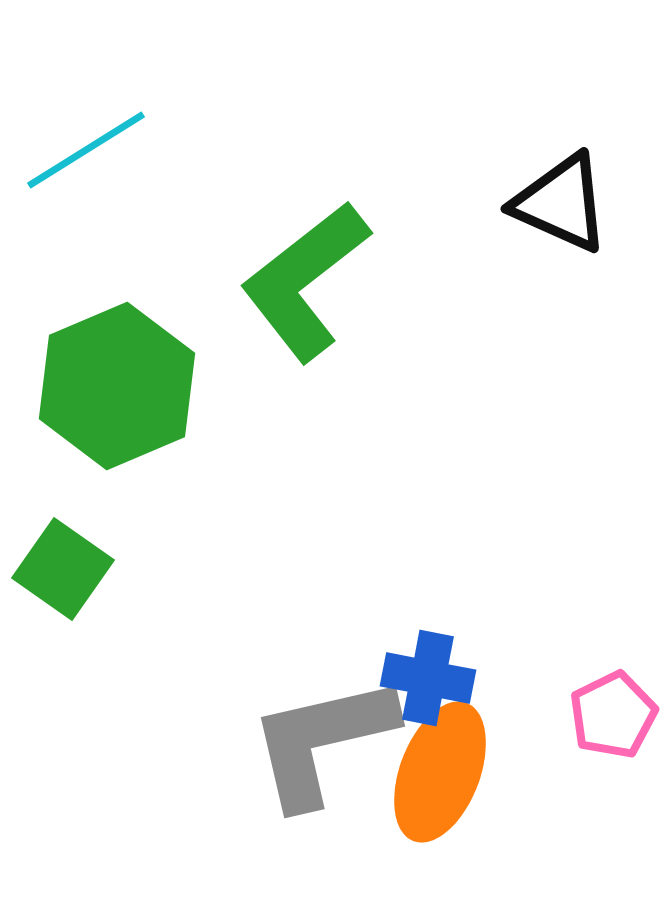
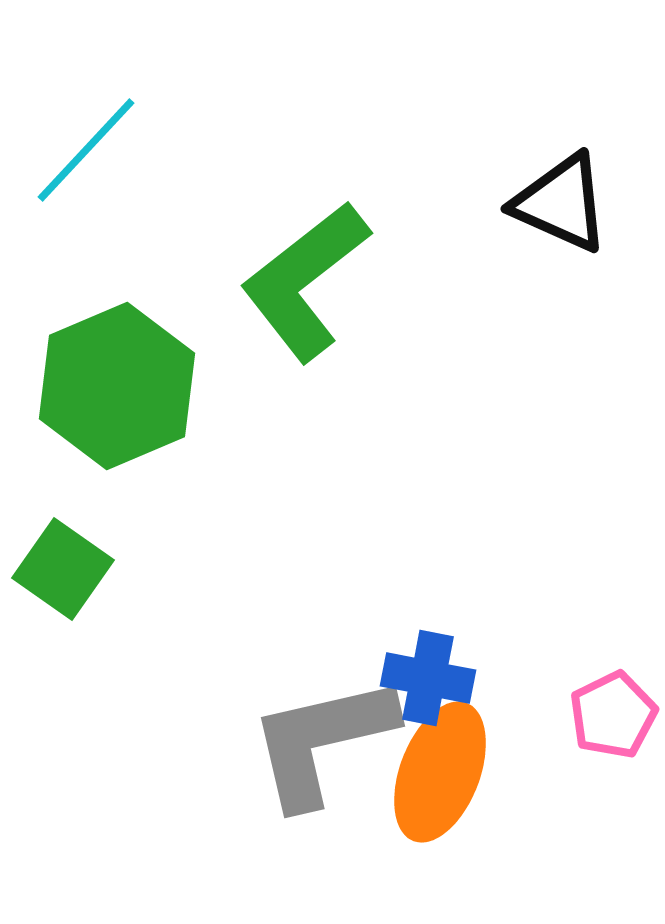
cyan line: rotated 15 degrees counterclockwise
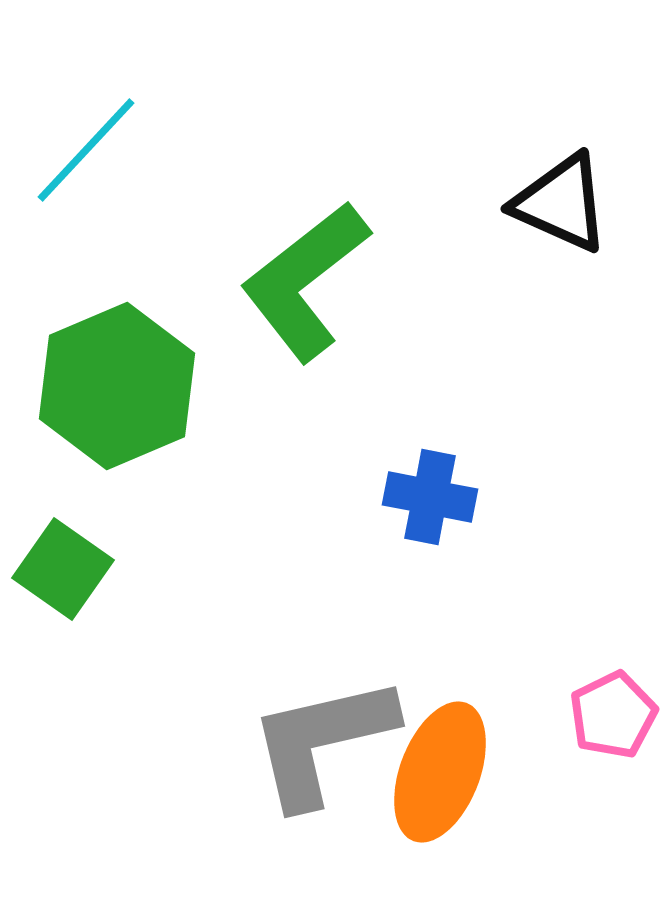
blue cross: moved 2 px right, 181 px up
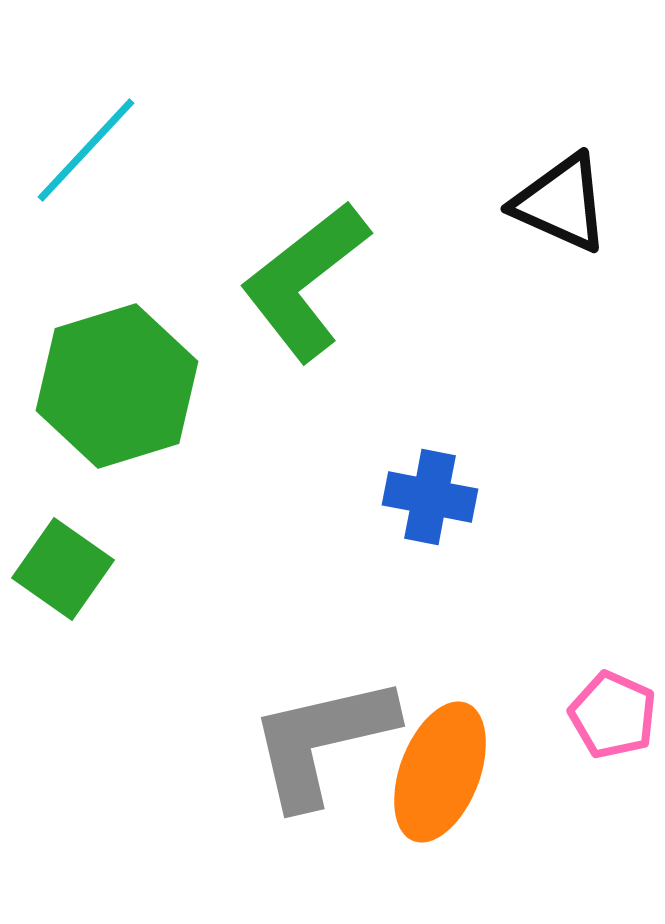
green hexagon: rotated 6 degrees clockwise
pink pentagon: rotated 22 degrees counterclockwise
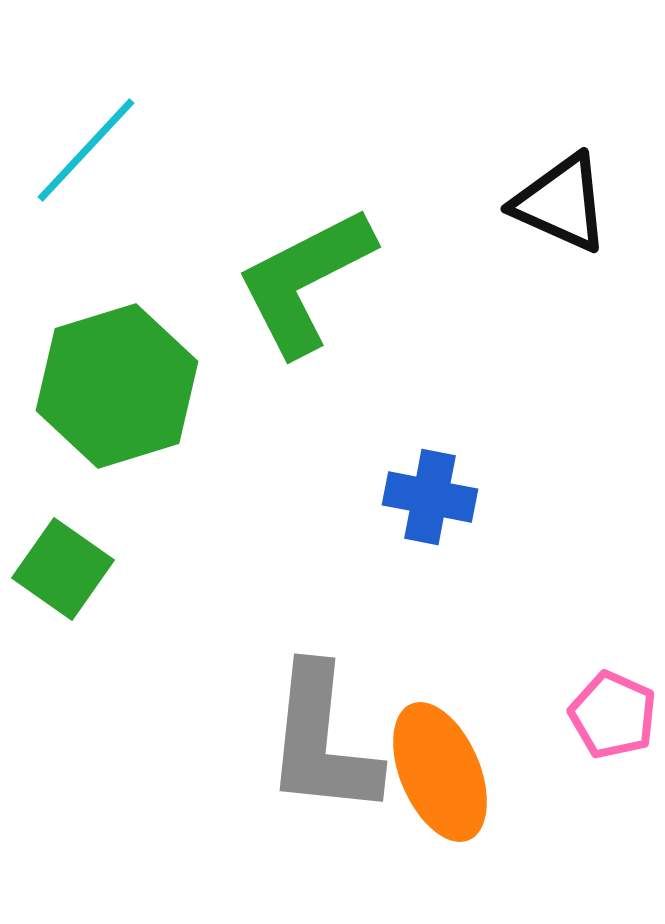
green L-shape: rotated 11 degrees clockwise
gray L-shape: rotated 71 degrees counterclockwise
orange ellipse: rotated 44 degrees counterclockwise
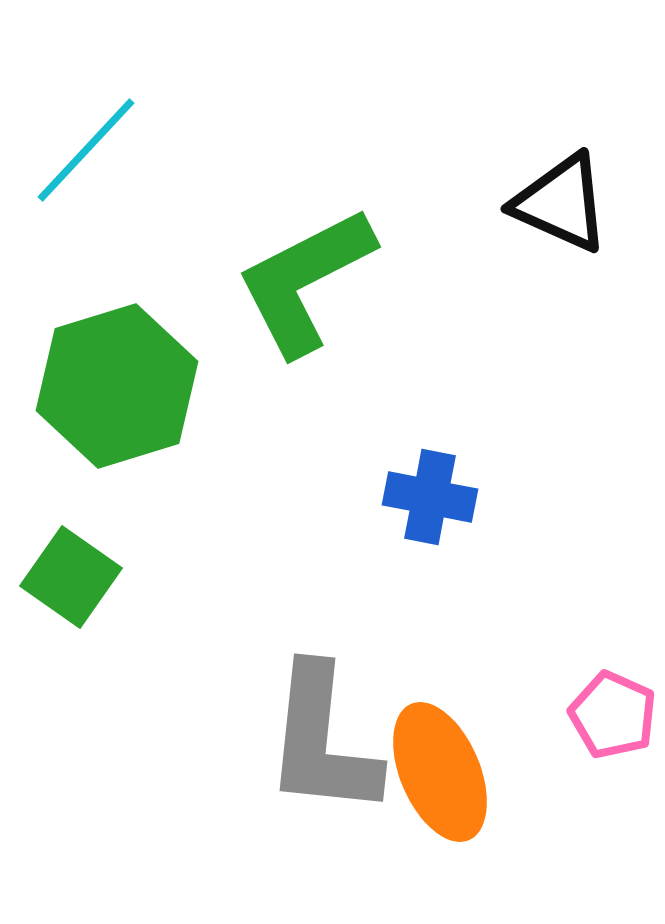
green square: moved 8 px right, 8 px down
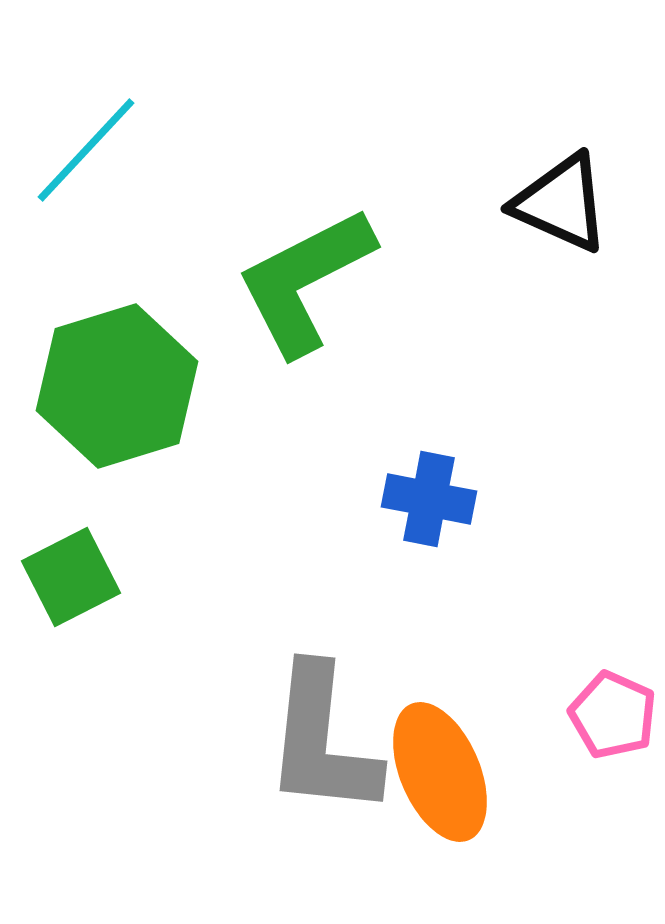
blue cross: moved 1 px left, 2 px down
green square: rotated 28 degrees clockwise
